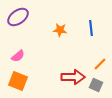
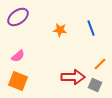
blue line: rotated 14 degrees counterclockwise
gray square: moved 1 px left
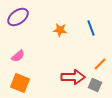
orange square: moved 2 px right, 2 px down
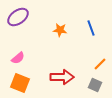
pink semicircle: moved 2 px down
red arrow: moved 11 px left
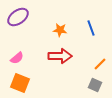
pink semicircle: moved 1 px left
red arrow: moved 2 px left, 21 px up
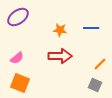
blue line: rotated 70 degrees counterclockwise
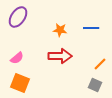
purple ellipse: rotated 20 degrees counterclockwise
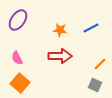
purple ellipse: moved 3 px down
blue line: rotated 28 degrees counterclockwise
pink semicircle: rotated 104 degrees clockwise
orange square: rotated 18 degrees clockwise
